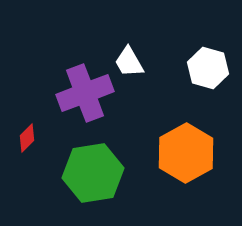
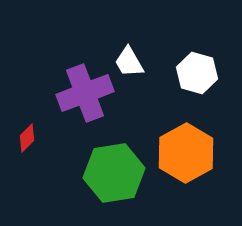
white hexagon: moved 11 px left, 5 px down
green hexagon: moved 21 px right
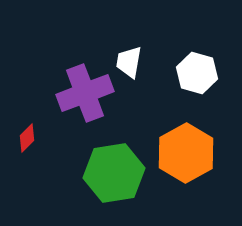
white trapezoid: rotated 40 degrees clockwise
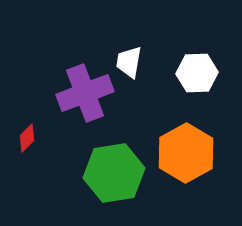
white hexagon: rotated 18 degrees counterclockwise
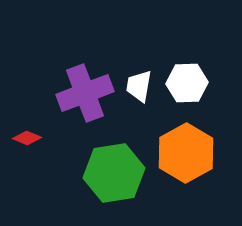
white trapezoid: moved 10 px right, 24 px down
white hexagon: moved 10 px left, 10 px down
red diamond: rotated 68 degrees clockwise
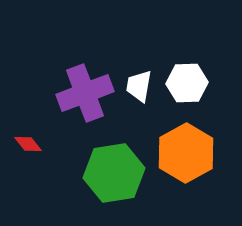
red diamond: moved 1 px right, 6 px down; rotated 28 degrees clockwise
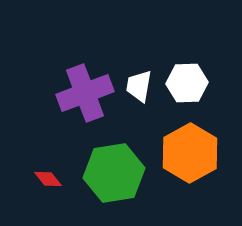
red diamond: moved 20 px right, 35 px down
orange hexagon: moved 4 px right
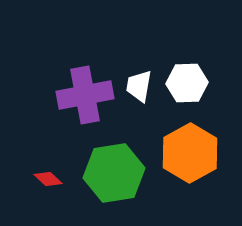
purple cross: moved 2 px down; rotated 10 degrees clockwise
red diamond: rotated 8 degrees counterclockwise
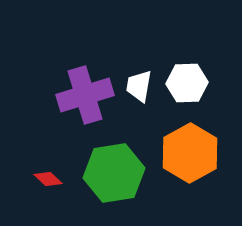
purple cross: rotated 6 degrees counterclockwise
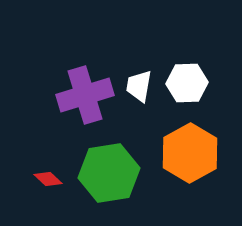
green hexagon: moved 5 px left
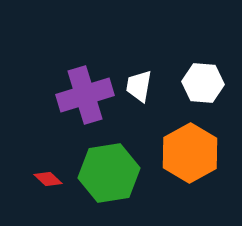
white hexagon: moved 16 px right; rotated 6 degrees clockwise
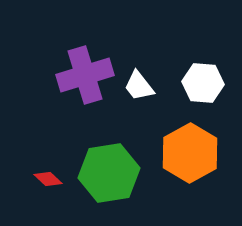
white trapezoid: rotated 48 degrees counterclockwise
purple cross: moved 20 px up
